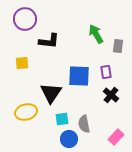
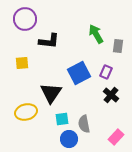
purple rectangle: rotated 32 degrees clockwise
blue square: moved 3 px up; rotated 30 degrees counterclockwise
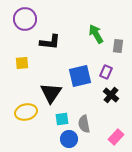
black L-shape: moved 1 px right, 1 px down
blue square: moved 1 px right, 3 px down; rotated 15 degrees clockwise
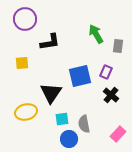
black L-shape: rotated 15 degrees counterclockwise
pink rectangle: moved 2 px right, 3 px up
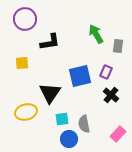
black triangle: moved 1 px left
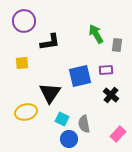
purple circle: moved 1 px left, 2 px down
gray rectangle: moved 1 px left, 1 px up
purple rectangle: moved 2 px up; rotated 64 degrees clockwise
cyan square: rotated 32 degrees clockwise
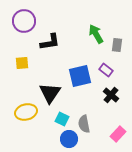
purple rectangle: rotated 40 degrees clockwise
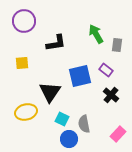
black L-shape: moved 6 px right, 1 px down
black triangle: moved 1 px up
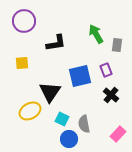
purple rectangle: rotated 32 degrees clockwise
yellow ellipse: moved 4 px right, 1 px up; rotated 15 degrees counterclockwise
